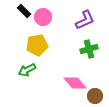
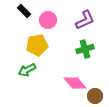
pink circle: moved 5 px right, 3 px down
green cross: moved 4 px left
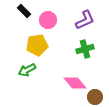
brown circle: moved 1 px down
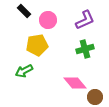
green arrow: moved 3 px left, 1 px down
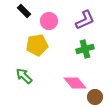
pink circle: moved 1 px right, 1 px down
green arrow: moved 5 px down; rotated 72 degrees clockwise
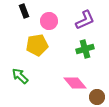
black rectangle: rotated 24 degrees clockwise
green arrow: moved 4 px left
brown circle: moved 2 px right
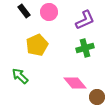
black rectangle: rotated 16 degrees counterclockwise
pink circle: moved 9 px up
yellow pentagon: rotated 15 degrees counterclockwise
green cross: moved 1 px up
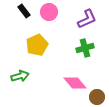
purple L-shape: moved 2 px right, 1 px up
green arrow: rotated 120 degrees clockwise
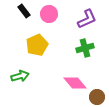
pink circle: moved 2 px down
